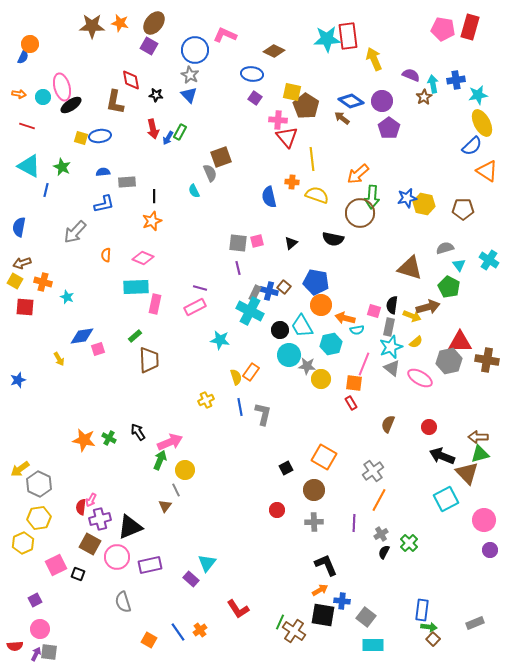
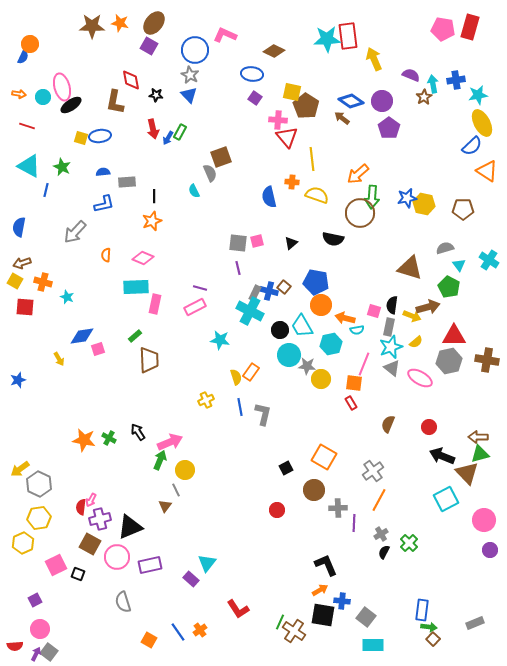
red triangle at (460, 342): moved 6 px left, 6 px up
gray cross at (314, 522): moved 24 px right, 14 px up
gray square at (49, 652): rotated 30 degrees clockwise
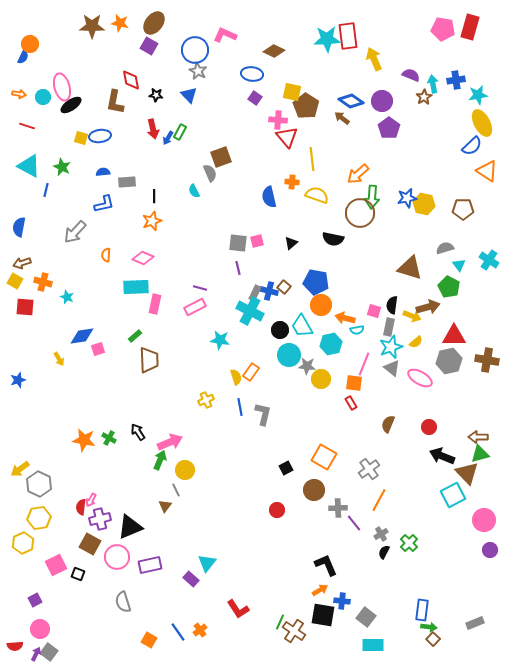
gray star at (190, 75): moved 8 px right, 4 px up
gray cross at (373, 471): moved 4 px left, 2 px up
cyan square at (446, 499): moved 7 px right, 4 px up
purple line at (354, 523): rotated 42 degrees counterclockwise
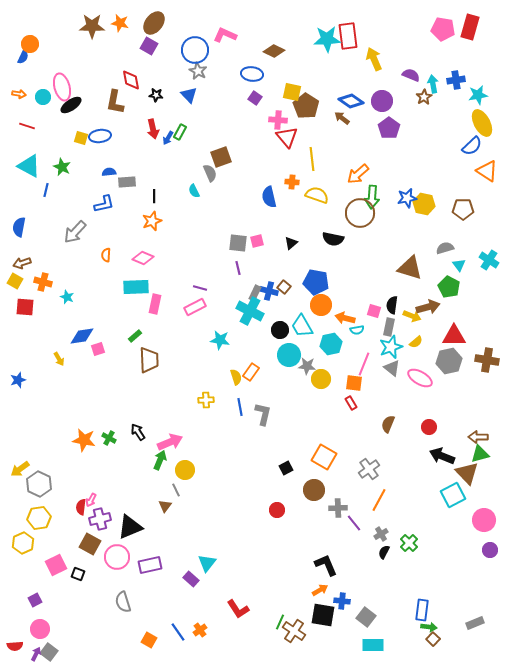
blue semicircle at (103, 172): moved 6 px right
yellow cross at (206, 400): rotated 21 degrees clockwise
